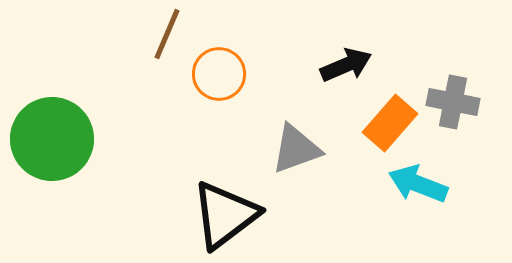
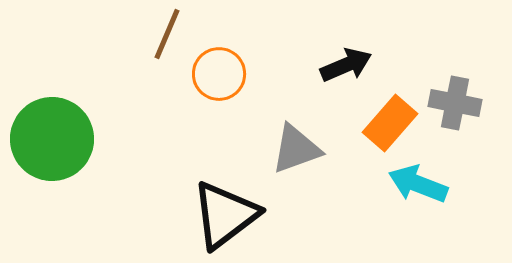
gray cross: moved 2 px right, 1 px down
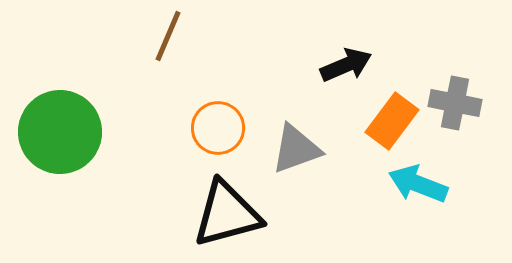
brown line: moved 1 px right, 2 px down
orange circle: moved 1 px left, 54 px down
orange rectangle: moved 2 px right, 2 px up; rotated 4 degrees counterclockwise
green circle: moved 8 px right, 7 px up
black triangle: moved 2 px right, 1 px up; rotated 22 degrees clockwise
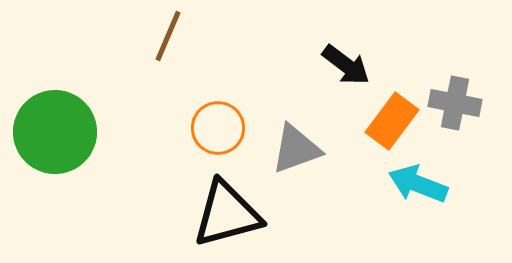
black arrow: rotated 60 degrees clockwise
green circle: moved 5 px left
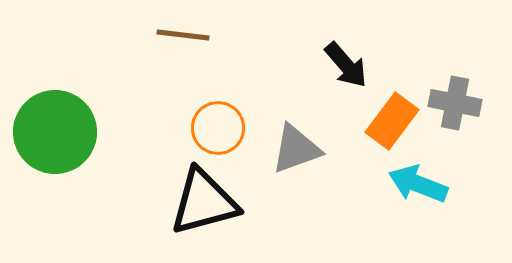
brown line: moved 15 px right, 1 px up; rotated 74 degrees clockwise
black arrow: rotated 12 degrees clockwise
black triangle: moved 23 px left, 12 px up
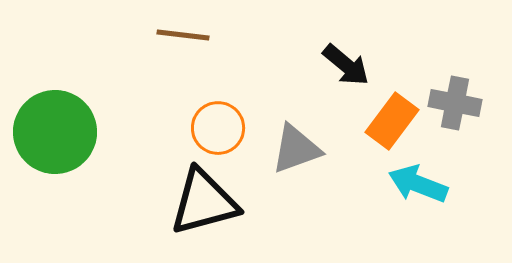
black arrow: rotated 9 degrees counterclockwise
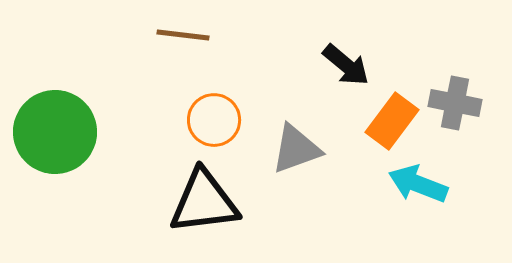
orange circle: moved 4 px left, 8 px up
black triangle: rotated 8 degrees clockwise
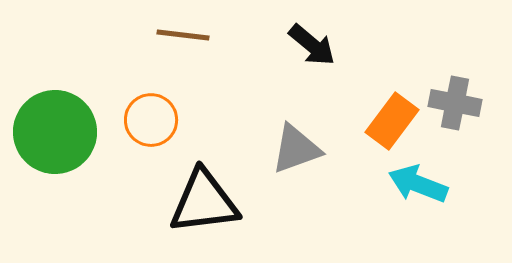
black arrow: moved 34 px left, 20 px up
orange circle: moved 63 px left
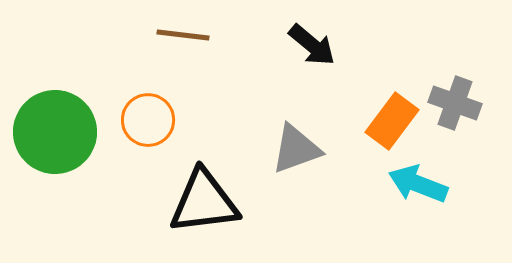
gray cross: rotated 9 degrees clockwise
orange circle: moved 3 px left
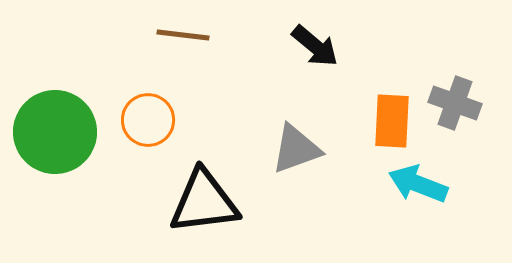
black arrow: moved 3 px right, 1 px down
orange rectangle: rotated 34 degrees counterclockwise
